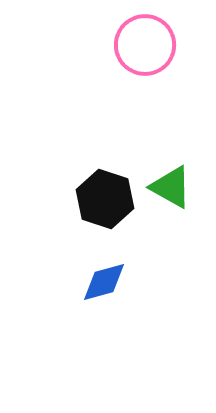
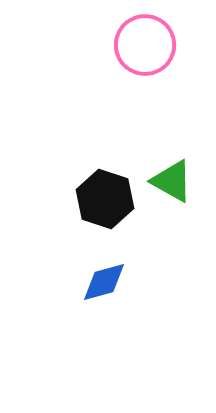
green triangle: moved 1 px right, 6 px up
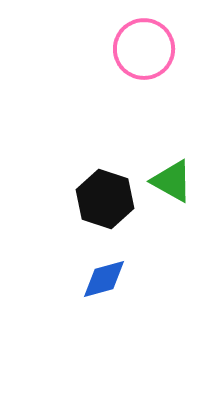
pink circle: moved 1 px left, 4 px down
blue diamond: moved 3 px up
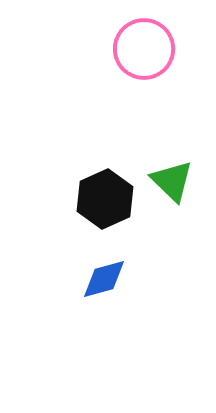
green triangle: rotated 15 degrees clockwise
black hexagon: rotated 18 degrees clockwise
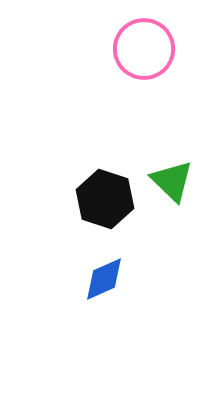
black hexagon: rotated 18 degrees counterclockwise
blue diamond: rotated 9 degrees counterclockwise
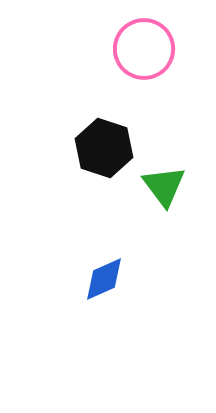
green triangle: moved 8 px left, 5 px down; rotated 9 degrees clockwise
black hexagon: moved 1 px left, 51 px up
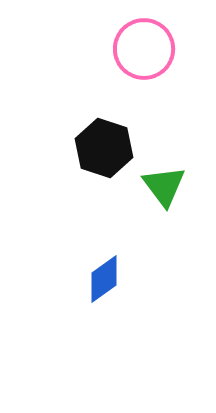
blue diamond: rotated 12 degrees counterclockwise
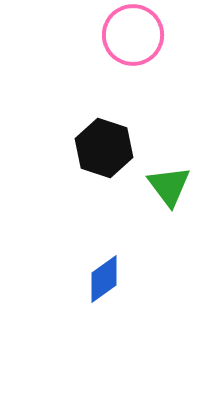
pink circle: moved 11 px left, 14 px up
green triangle: moved 5 px right
